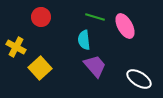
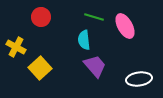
green line: moved 1 px left
white ellipse: rotated 40 degrees counterclockwise
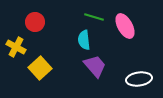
red circle: moved 6 px left, 5 px down
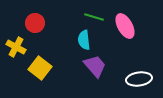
red circle: moved 1 px down
yellow square: rotated 10 degrees counterclockwise
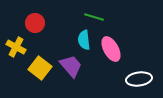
pink ellipse: moved 14 px left, 23 px down
purple trapezoid: moved 24 px left
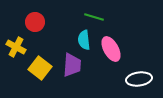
red circle: moved 1 px up
purple trapezoid: moved 1 px right, 1 px up; rotated 45 degrees clockwise
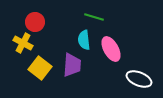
yellow cross: moved 7 px right, 4 px up
white ellipse: rotated 30 degrees clockwise
